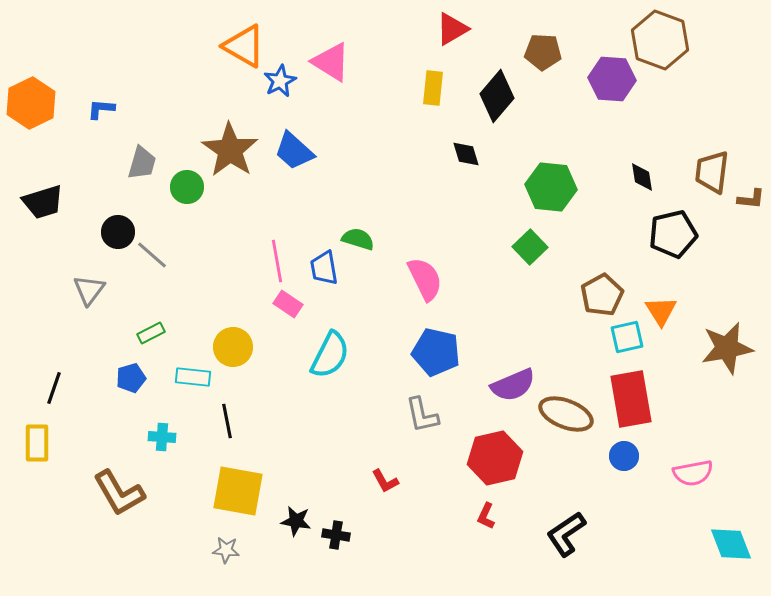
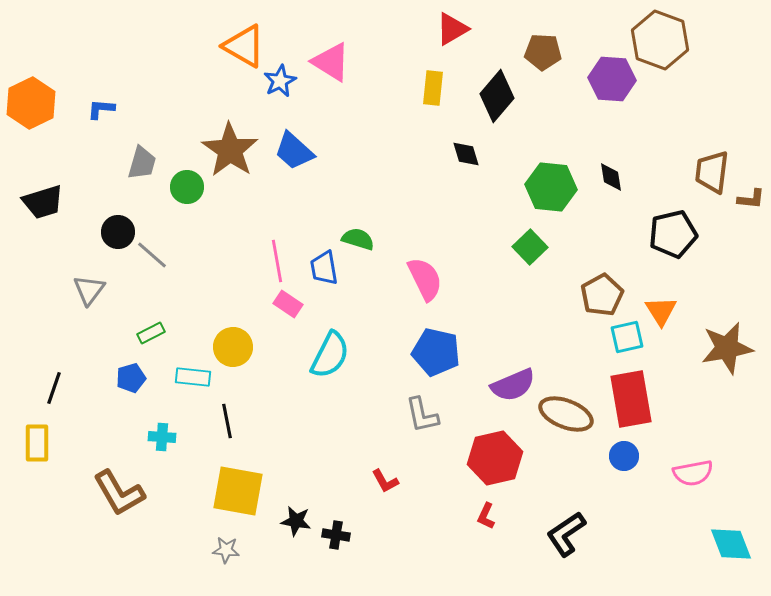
black diamond at (642, 177): moved 31 px left
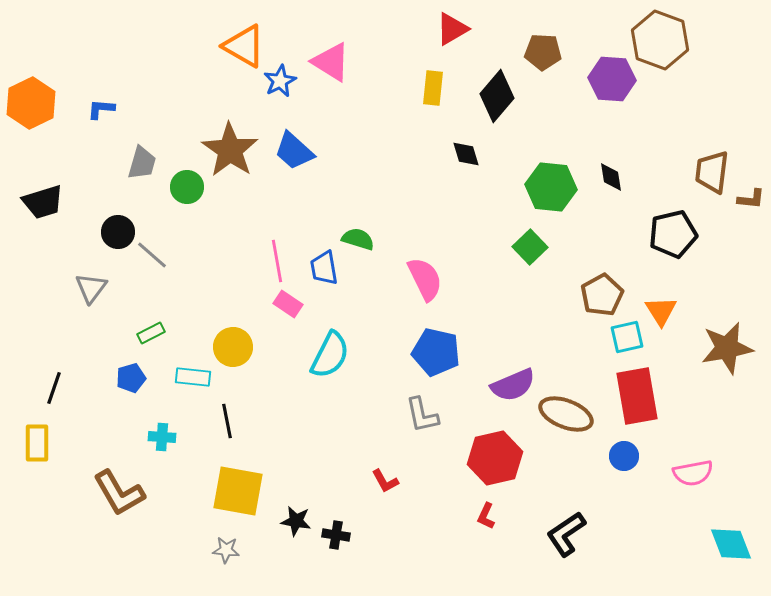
gray triangle at (89, 290): moved 2 px right, 2 px up
red rectangle at (631, 399): moved 6 px right, 3 px up
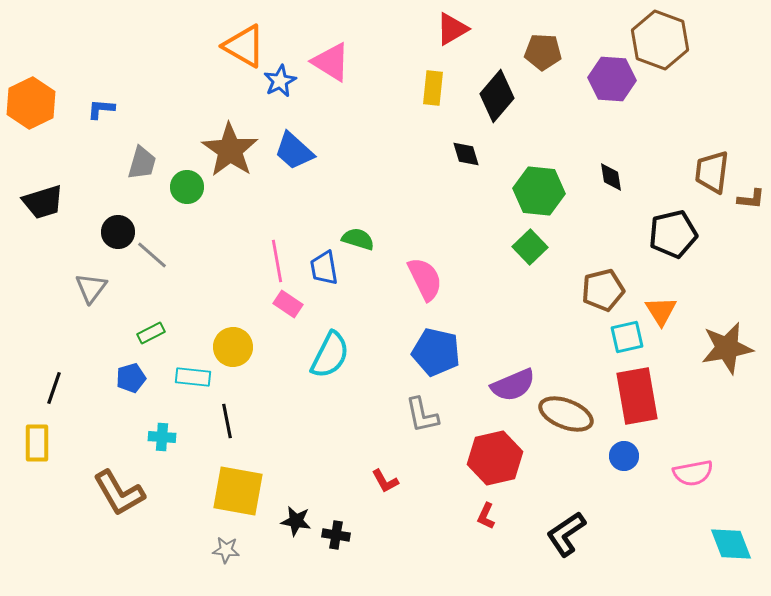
green hexagon at (551, 187): moved 12 px left, 4 px down
brown pentagon at (602, 295): moved 1 px right, 5 px up; rotated 15 degrees clockwise
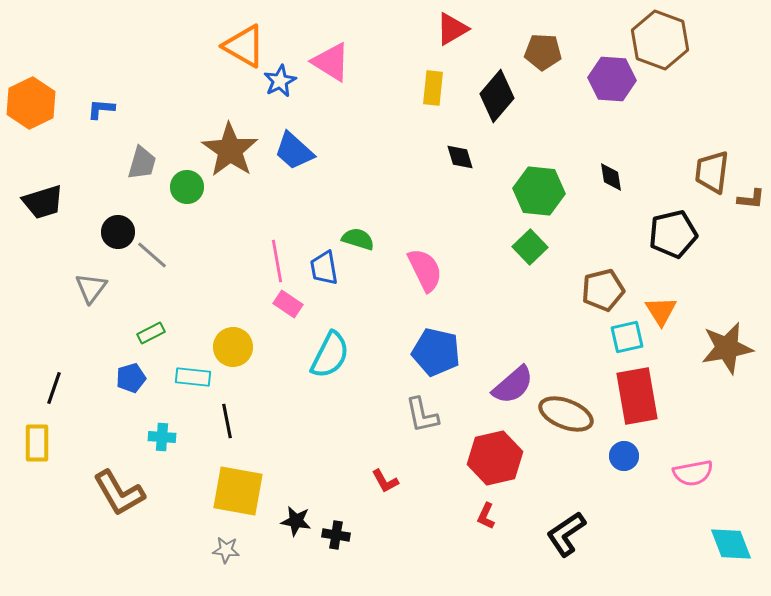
black diamond at (466, 154): moved 6 px left, 3 px down
pink semicircle at (425, 279): moved 9 px up
purple semicircle at (513, 385): rotated 18 degrees counterclockwise
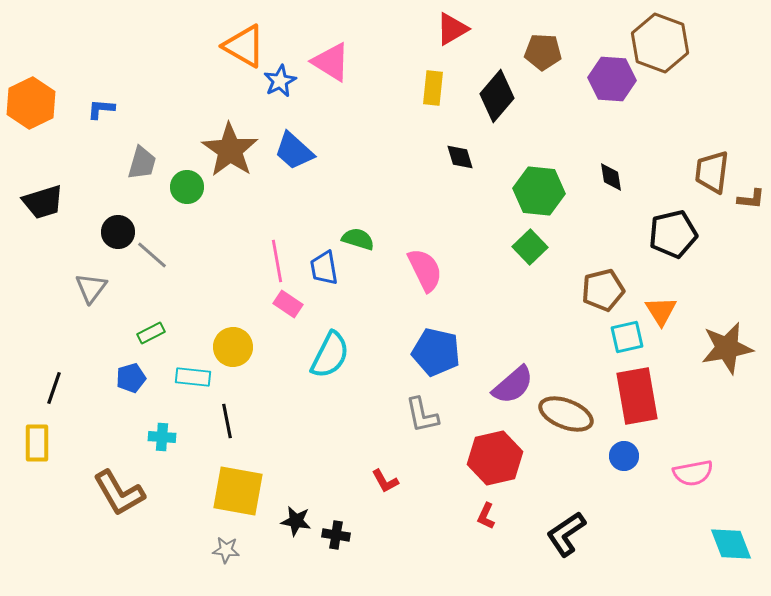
brown hexagon at (660, 40): moved 3 px down
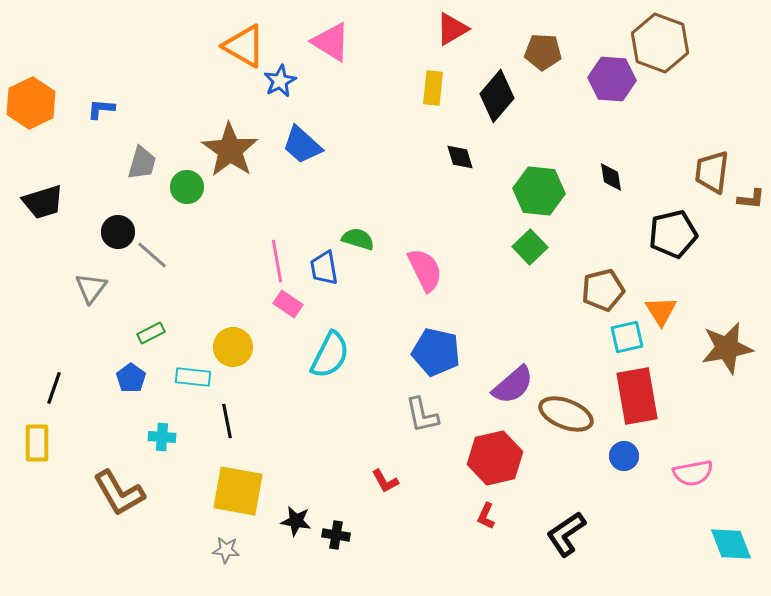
pink triangle at (331, 62): moved 20 px up
blue trapezoid at (294, 151): moved 8 px right, 6 px up
blue pentagon at (131, 378): rotated 20 degrees counterclockwise
